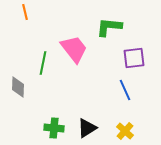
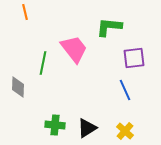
green cross: moved 1 px right, 3 px up
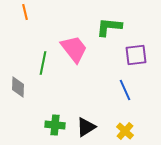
purple square: moved 2 px right, 3 px up
black triangle: moved 1 px left, 1 px up
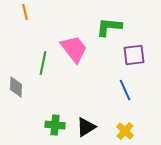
purple square: moved 2 px left
gray diamond: moved 2 px left
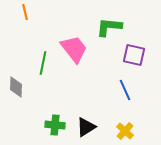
purple square: rotated 20 degrees clockwise
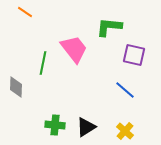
orange line: rotated 42 degrees counterclockwise
blue line: rotated 25 degrees counterclockwise
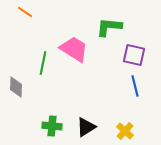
pink trapezoid: rotated 20 degrees counterclockwise
blue line: moved 10 px right, 4 px up; rotated 35 degrees clockwise
green cross: moved 3 px left, 1 px down
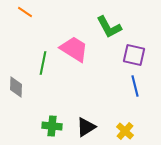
green L-shape: rotated 124 degrees counterclockwise
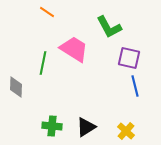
orange line: moved 22 px right
purple square: moved 5 px left, 3 px down
yellow cross: moved 1 px right
